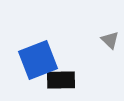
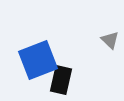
black rectangle: rotated 76 degrees counterclockwise
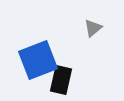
gray triangle: moved 17 px left, 12 px up; rotated 36 degrees clockwise
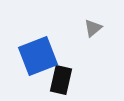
blue square: moved 4 px up
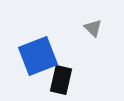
gray triangle: rotated 36 degrees counterclockwise
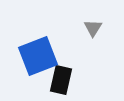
gray triangle: rotated 18 degrees clockwise
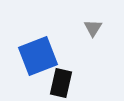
black rectangle: moved 3 px down
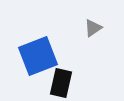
gray triangle: rotated 24 degrees clockwise
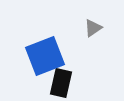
blue square: moved 7 px right
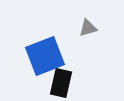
gray triangle: moved 5 px left; rotated 18 degrees clockwise
